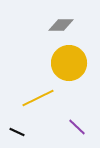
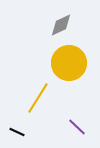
gray diamond: rotated 25 degrees counterclockwise
yellow line: rotated 32 degrees counterclockwise
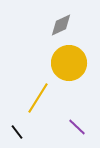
black line: rotated 28 degrees clockwise
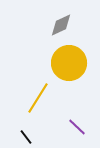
black line: moved 9 px right, 5 px down
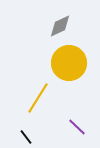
gray diamond: moved 1 px left, 1 px down
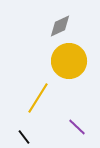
yellow circle: moved 2 px up
black line: moved 2 px left
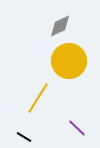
purple line: moved 1 px down
black line: rotated 21 degrees counterclockwise
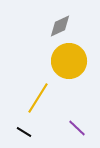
black line: moved 5 px up
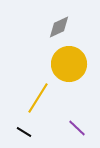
gray diamond: moved 1 px left, 1 px down
yellow circle: moved 3 px down
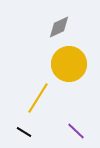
purple line: moved 1 px left, 3 px down
